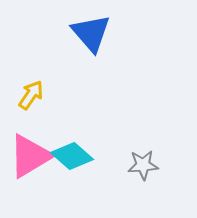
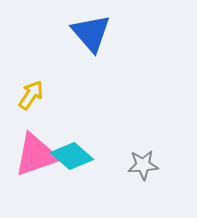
pink triangle: moved 6 px right, 1 px up; rotated 12 degrees clockwise
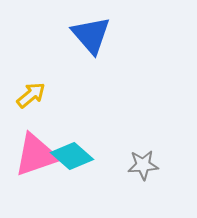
blue triangle: moved 2 px down
yellow arrow: rotated 16 degrees clockwise
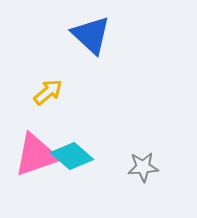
blue triangle: rotated 6 degrees counterclockwise
yellow arrow: moved 17 px right, 3 px up
gray star: moved 2 px down
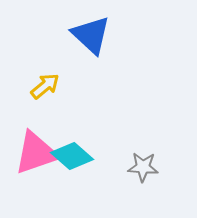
yellow arrow: moved 3 px left, 6 px up
pink triangle: moved 2 px up
gray star: rotated 8 degrees clockwise
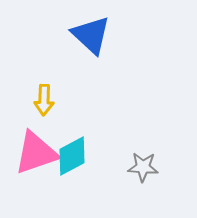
yellow arrow: moved 1 px left, 14 px down; rotated 132 degrees clockwise
cyan diamond: rotated 69 degrees counterclockwise
